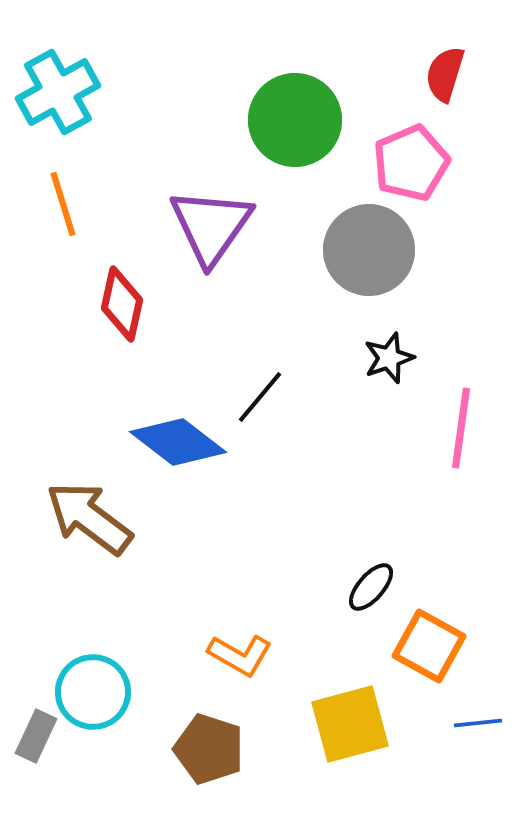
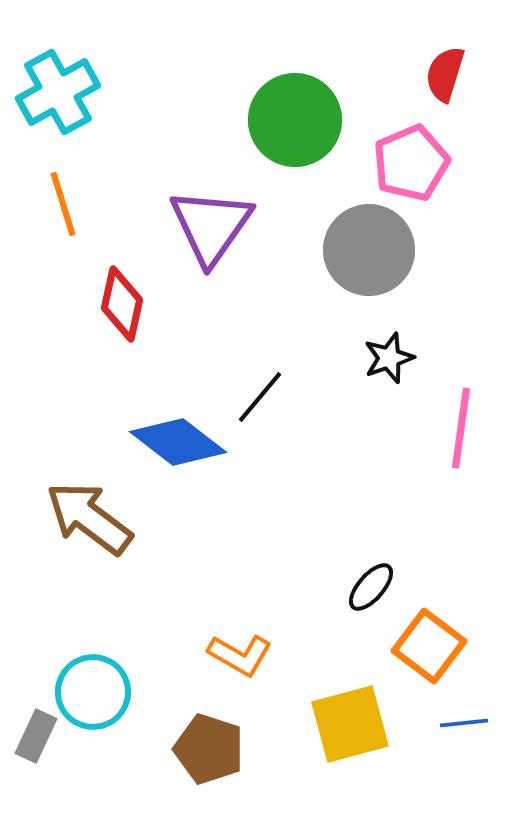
orange square: rotated 8 degrees clockwise
blue line: moved 14 px left
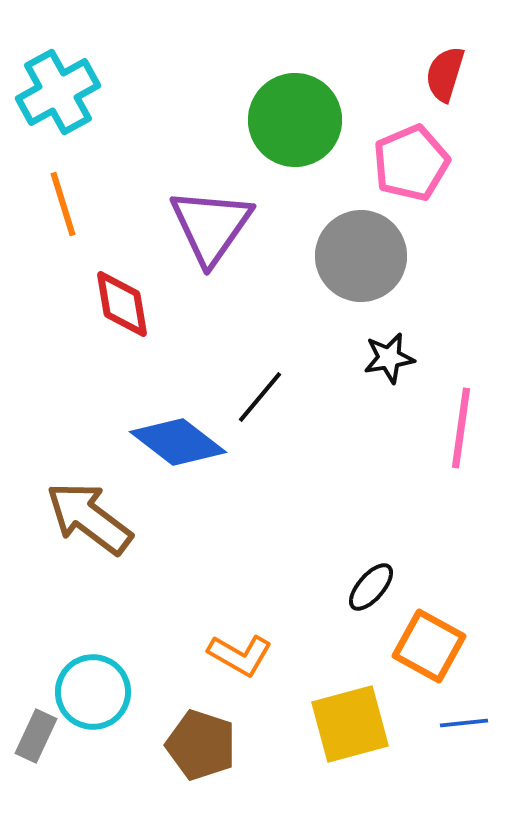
gray circle: moved 8 px left, 6 px down
red diamond: rotated 22 degrees counterclockwise
black star: rotated 9 degrees clockwise
orange square: rotated 8 degrees counterclockwise
brown pentagon: moved 8 px left, 4 px up
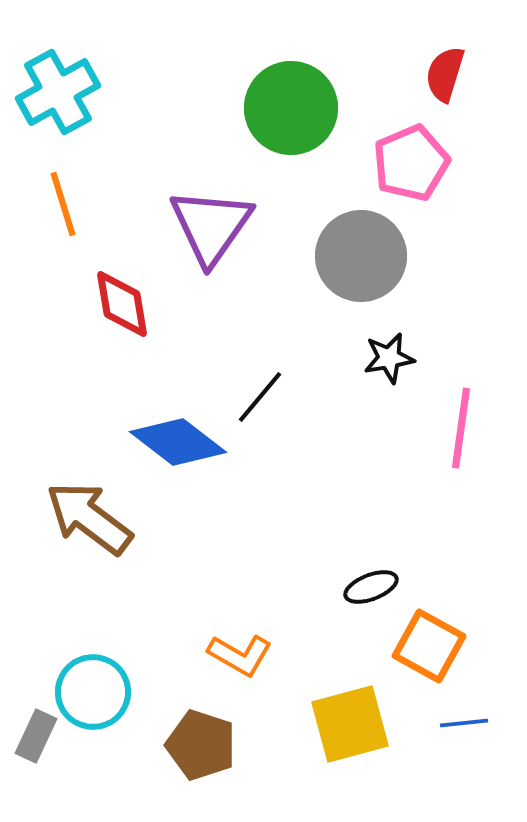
green circle: moved 4 px left, 12 px up
black ellipse: rotated 28 degrees clockwise
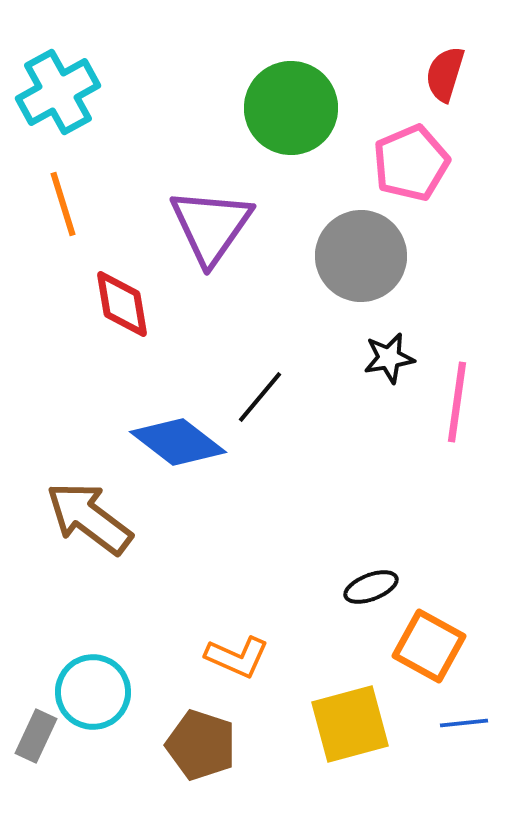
pink line: moved 4 px left, 26 px up
orange L-shape: moved 3 px left, 2 px down; rotated 6 degrees counterclockwise
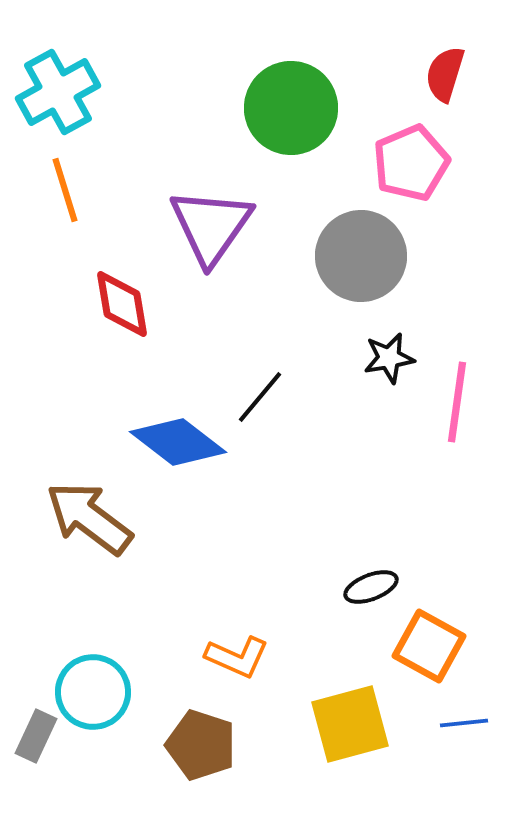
orange line: moved 2 px right, 14 px up
